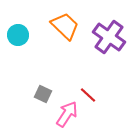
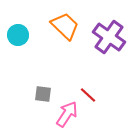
gray square: rotated 18 degrees counterclockwise
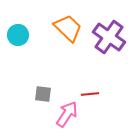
orange trapezoid: moved 3 px right, 2 px down
red line: moved 2 px right, 1 px up; rotated 48 degrees counterclockwise
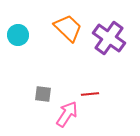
purple cross: moved 1 px down
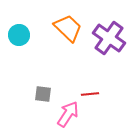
cyan circle: moved 1 px right
pink arrow: moved 1 px right
